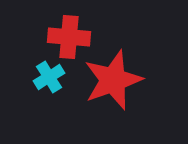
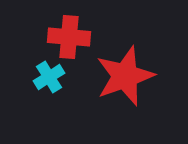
red star: moved 12 px right, 4 px up
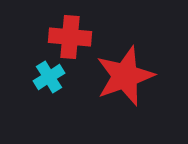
red cross: moved 1 px right
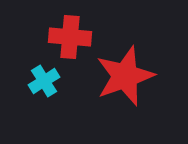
cyan cross: moved 5 px left, 4 px down
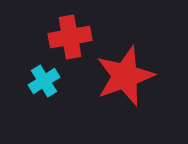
red cross: rotated 15 degrees counterclockwise
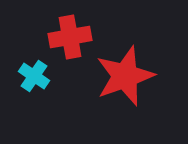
cyan cross: moved 10 px left, 5 px up; rotated 24 degrees counterclockwise
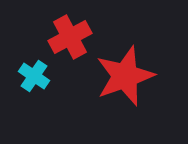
red cross: rotated 18 degrees counterclockwise
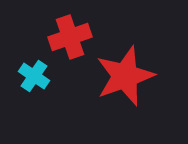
red cross: rotated 9 degrees clockwise
